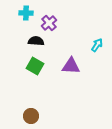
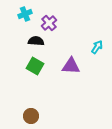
cyan cross: moved 1 px left, 1 px down; rotated 24 degrees counterclockwise
cyan arrow: moved 2 px down
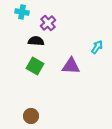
cyan cross: moved 3 px left, 2 px up; rotated 32 degrees clockwise
purple cross: moved 1 px left
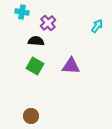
cyan arrow: moved 21 px up
